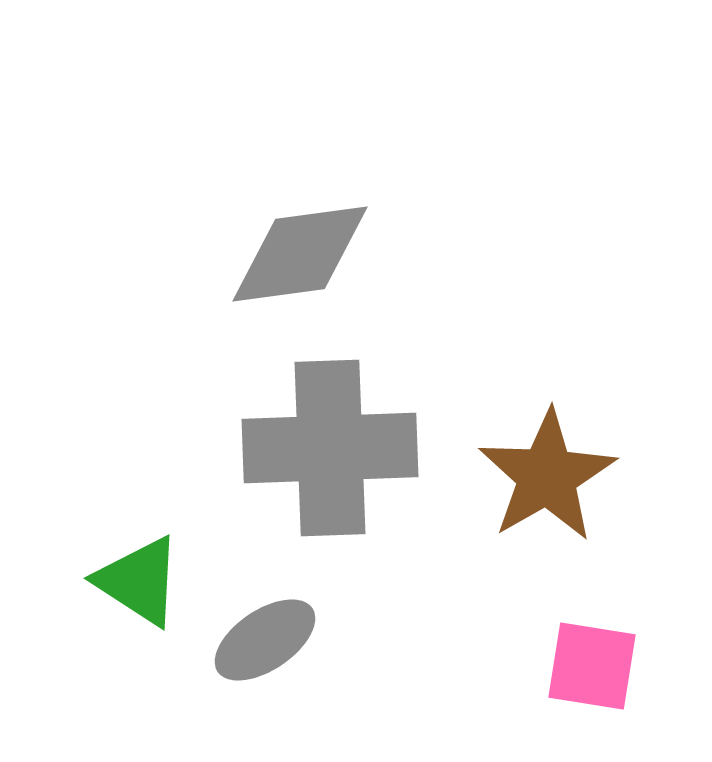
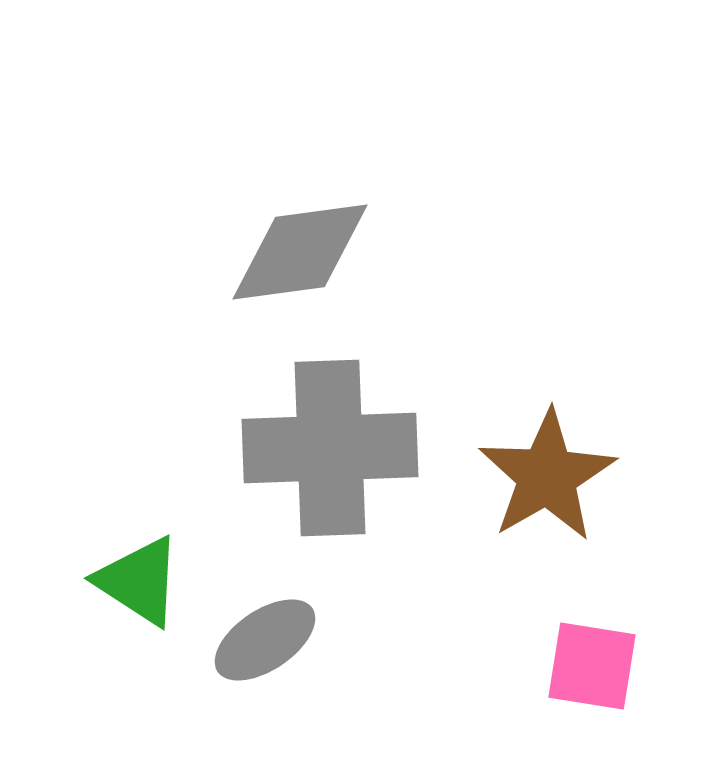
gray diamond: moved 2 px up
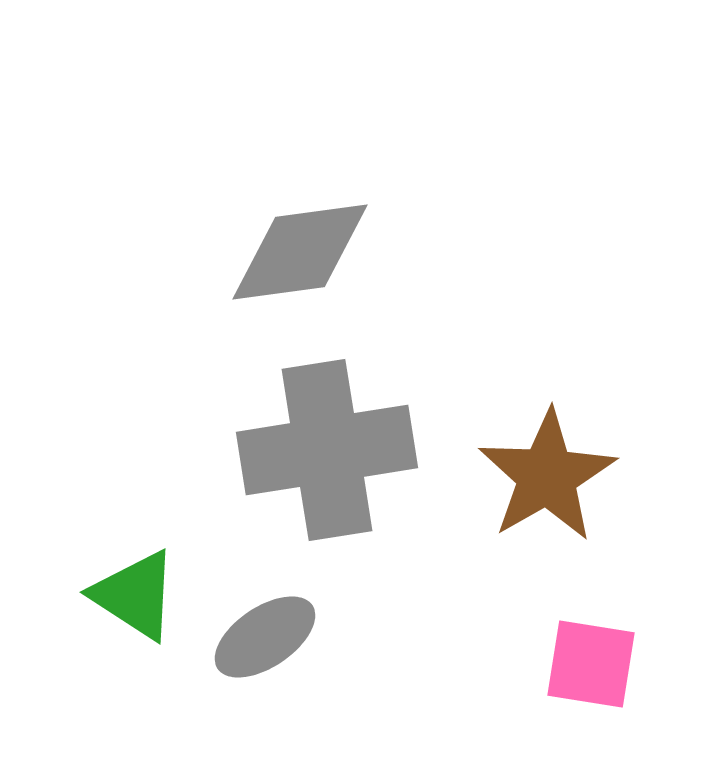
gray cross: moved 3 px left, 2 px down; rotated 7 degrees counterclockwise
green triangle: moved 4 px left, 14 px down
gray ellipse: moved 3 px up
pink square: moved 1 px left, 2 px up
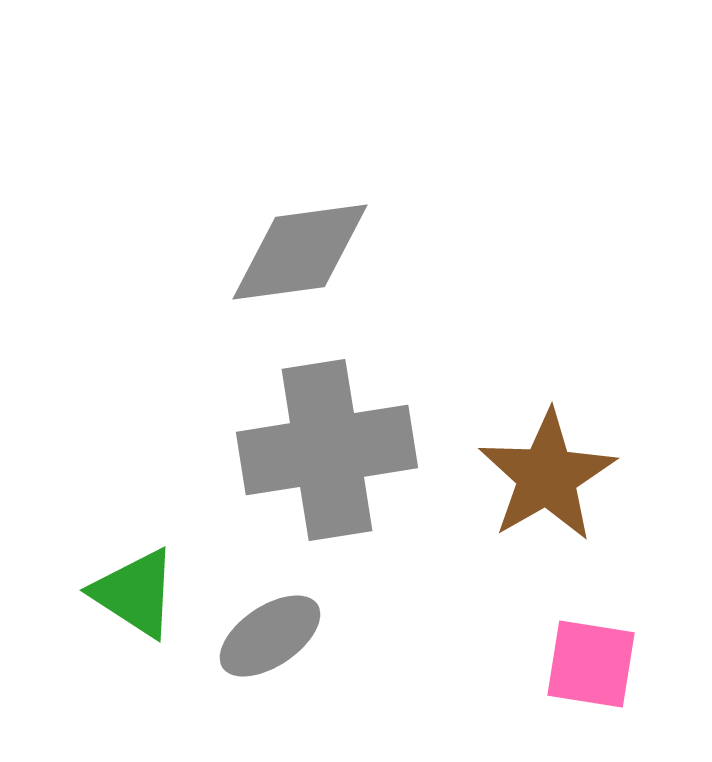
green triangle: moved 2 px up
gray ellipse: moved 5 px right, 1 px up
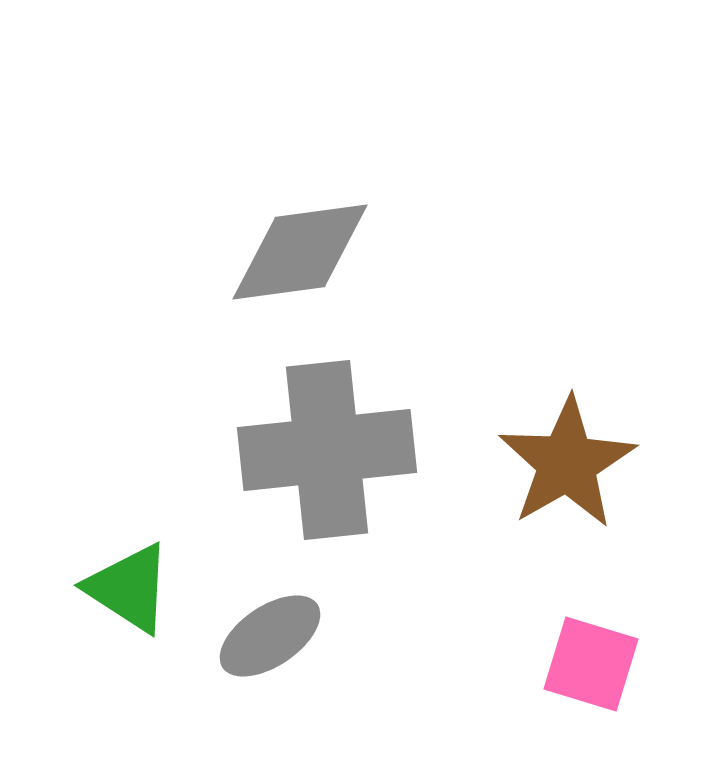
gray cross: rotated 3 degrees clockwise
brown star: moved 20 px right, 13 px up
green triangle: moved 6 px left, 5 px up
pink square: rotated 8 degrees clockwise
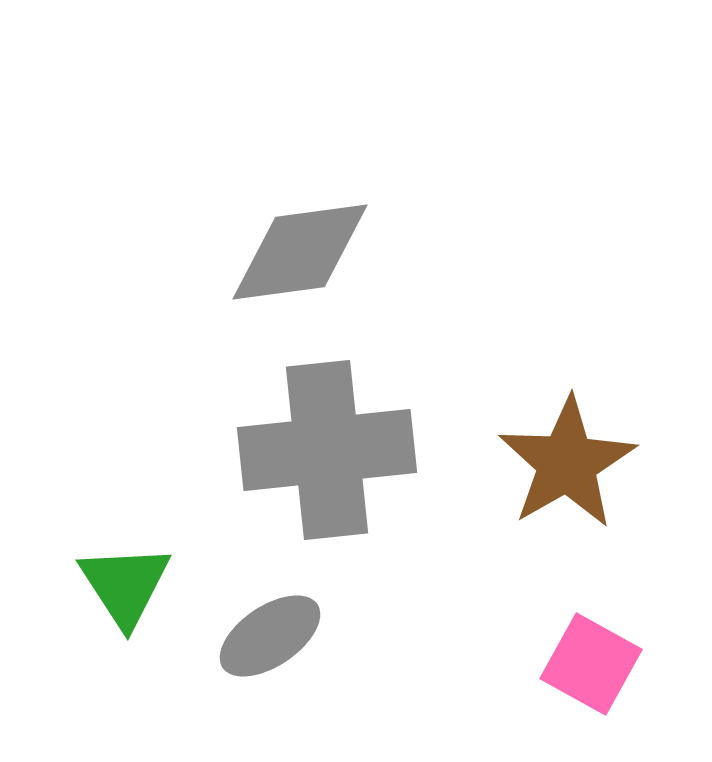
green triangle: moved 4 px left, 3 px up; rotated 24 degrees clockwise
pink square: rotated 12 degrees clockwise
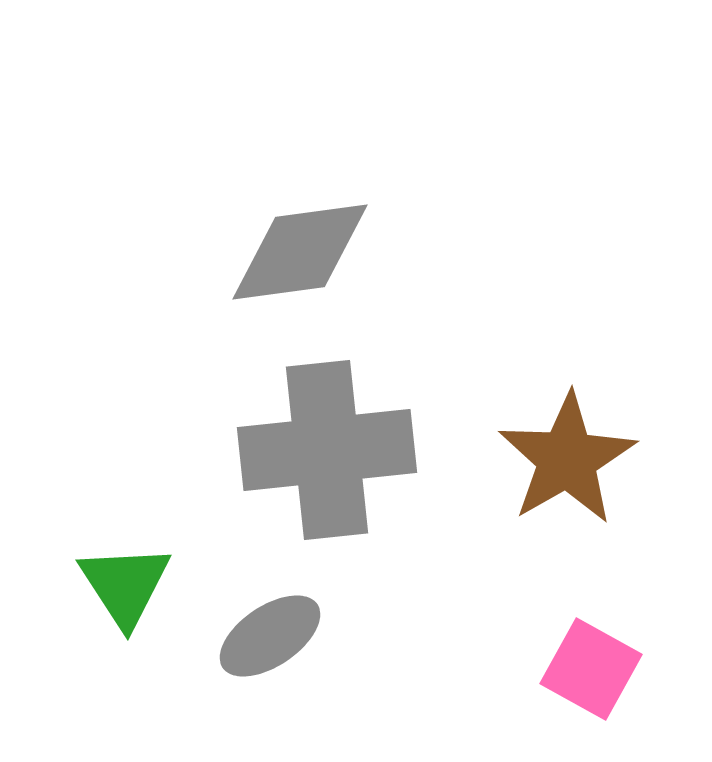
brown star: moved 4 px up
pink square: moved 5 px down
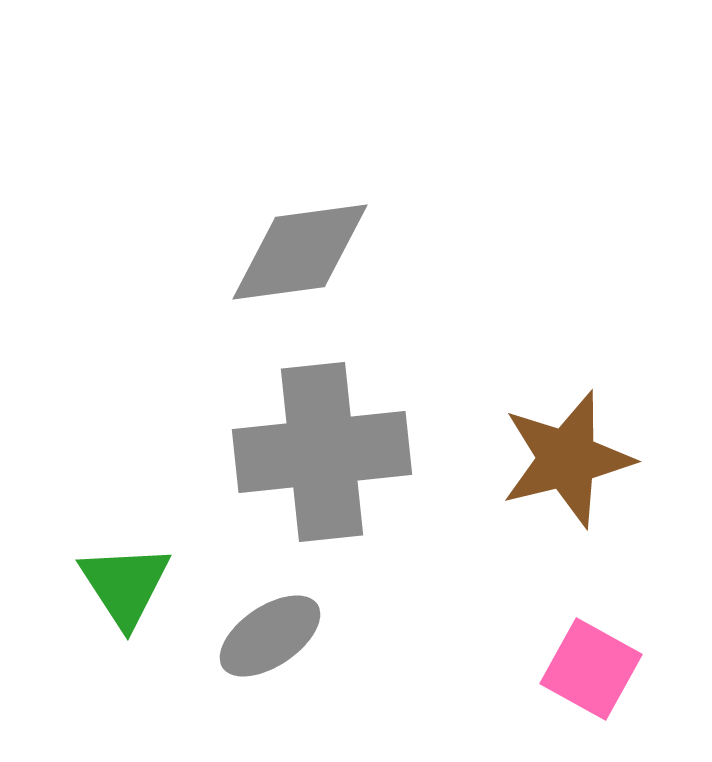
gray cross: moved 5 px left, 2 px down
brown star: rotated 16 degrees clockwise
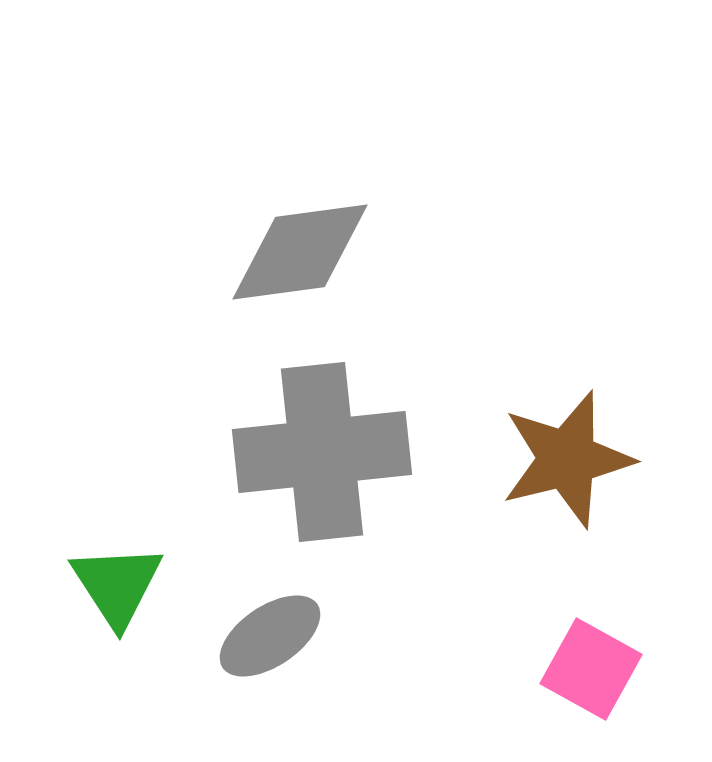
green triangle: moved 8 px left
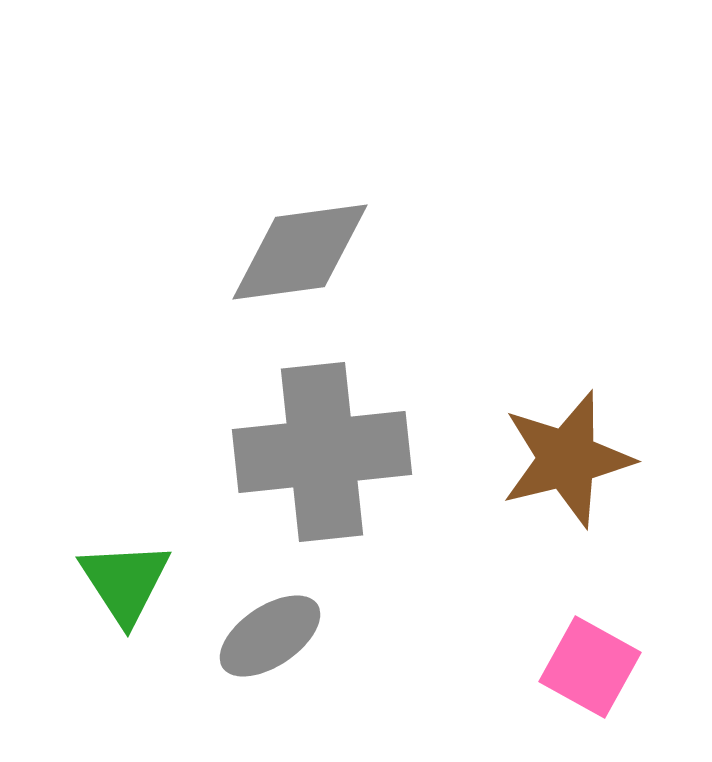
green triangle: moved 8 px right, 3 px up
pink square: moved 1 px left, 2 px up
